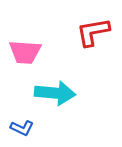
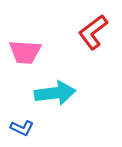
red L-shape: rotated 27 degrees counterclockwise
cyan arrow: rotated 12 degrees counterclockwise
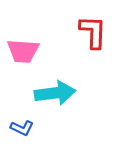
red L-shape: rotated 129 degrees clockwise
pink trapezoid: moved 2 px left, 1 px up
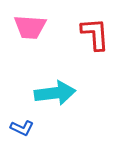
red L-shape: moved 2 px right, 2 px down; rotated 6 degrees counterclockwise
pink trapezoid: moved 7 px right, 24 px up
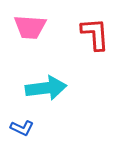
cyan arrow: moved 9 px left, 5 px up
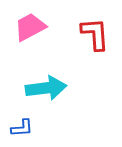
pink trapezoid: rotated 148 degrees clockwise
blue L-shape: rotated 30 degrees counterclockwise
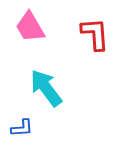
pink trapezoid: rotated 92 degrees counterclockwise
cyan arrow: rotated 120 degrees counterclockwise
